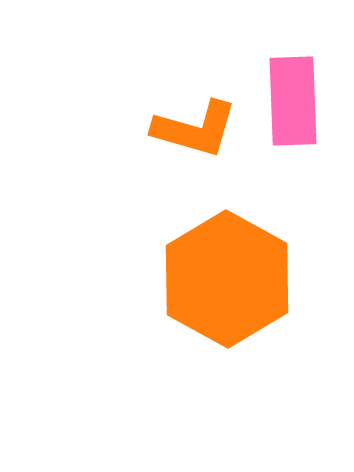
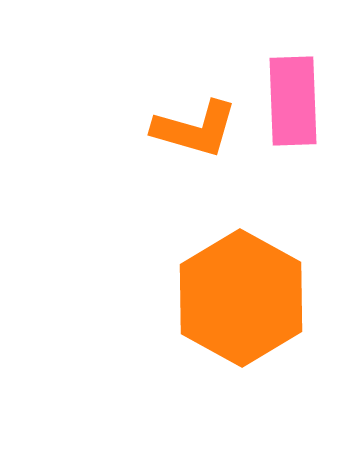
orange hexagon: moved 14 px right, 19 px down
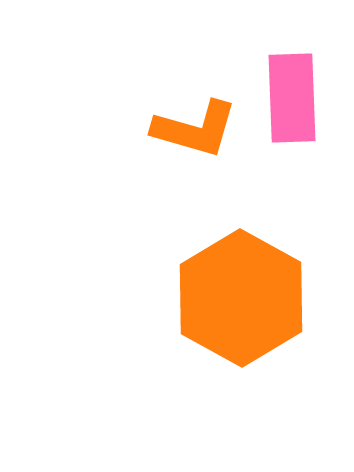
pink rectangle: moved 1 px left, 3 px up
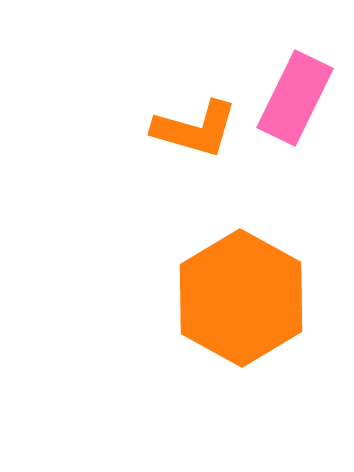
pink rectangle: moved 3 px right; rotated 28 degrees clockwise
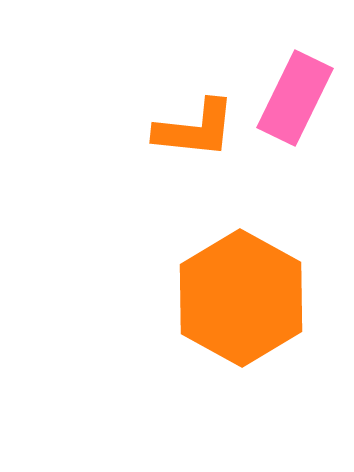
orange L-shape: rotated 10 degrees counterclockwise
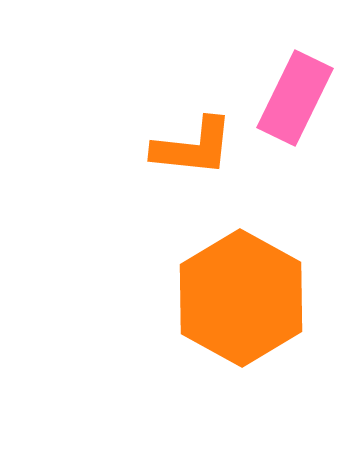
orange L-shape: moved 2 px left, 18 px down
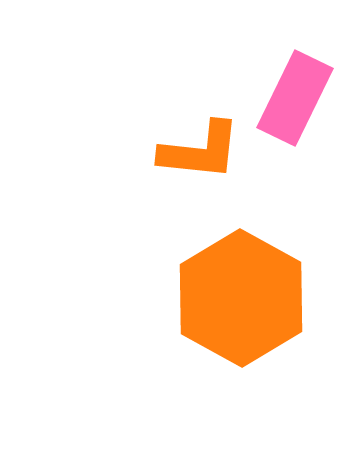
orange L-shape: moved 7 px right, 4 px down
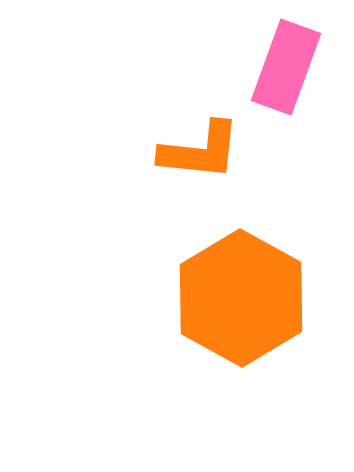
pink rectangle: moved 9 px left, 31 px up; rotated 6 degrees counterclockwise
